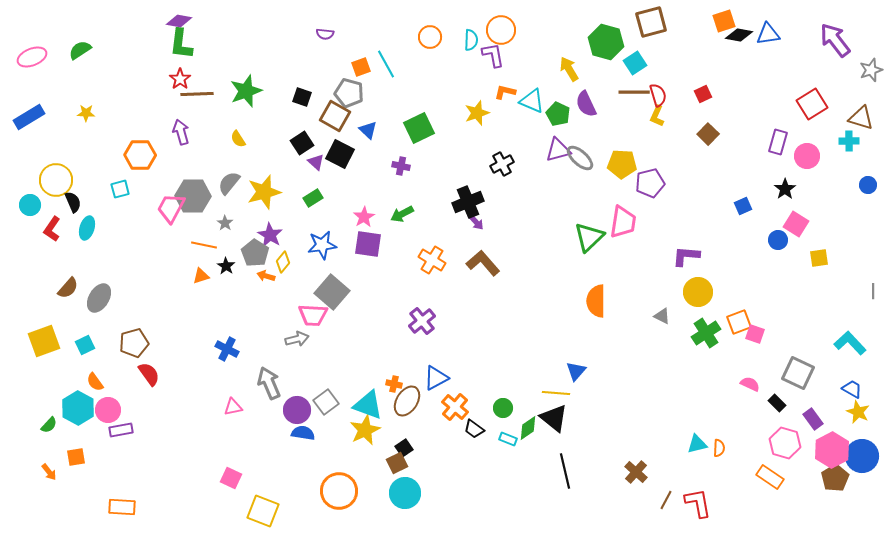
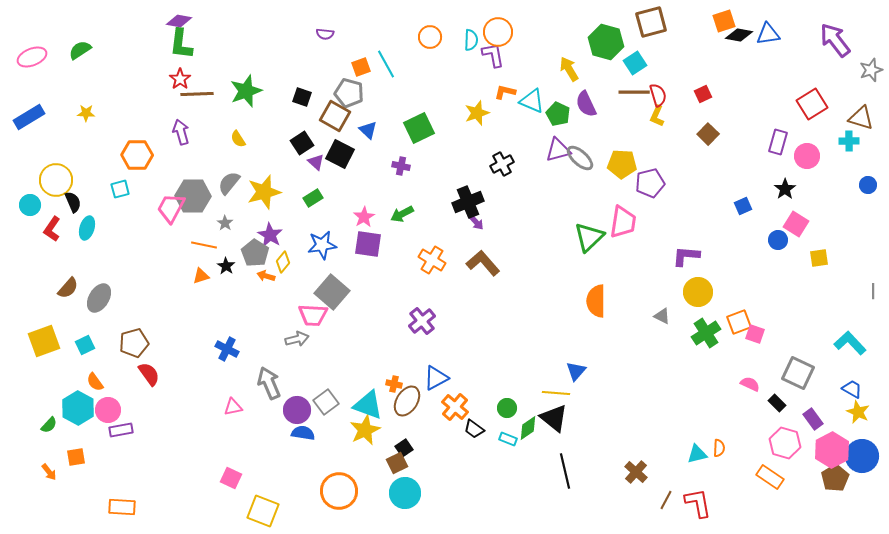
orange circle at (501, 30): moved 3 px left, 2 px down
orange hexagon at (140, 155): moved 3 px left
green circle at (503, 408): moved 4 px right
cyan triangle at (697, 444): moved 10 px down
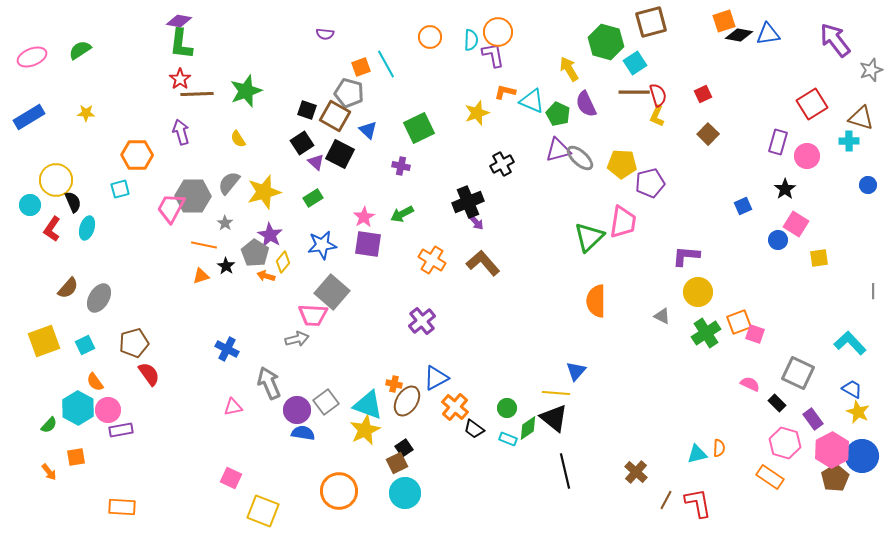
black square at (302, 97): moved 5 px right, 13 px down
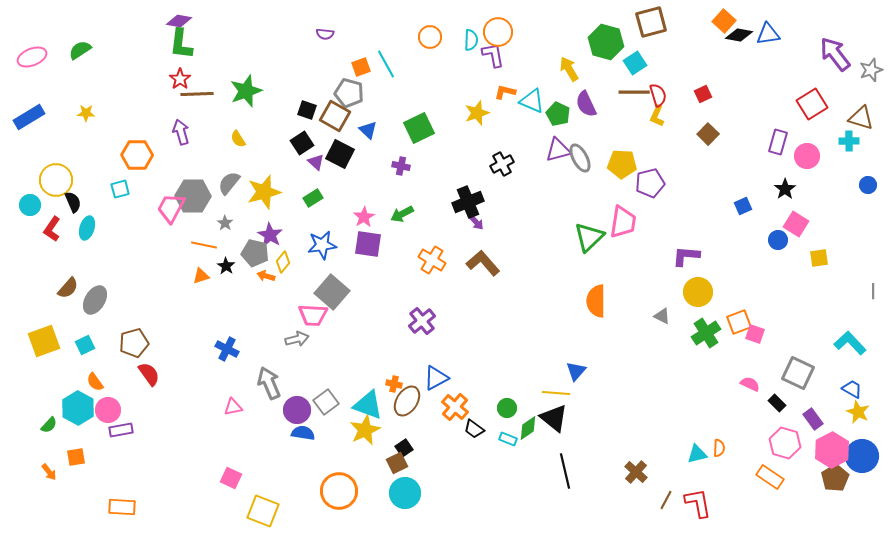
orange square at (724, 21): rotated 30 degrees counterclockwise
purple arrow at (835, 40): moved 14 px down
gray ellipse at (580, 158): rotated 20 degrees clockwise
gray pentagon at (255, 253): rotated 20 degrees counterclockwise
gray ellipse at (99, 298): moved 4 px left, 2 px down
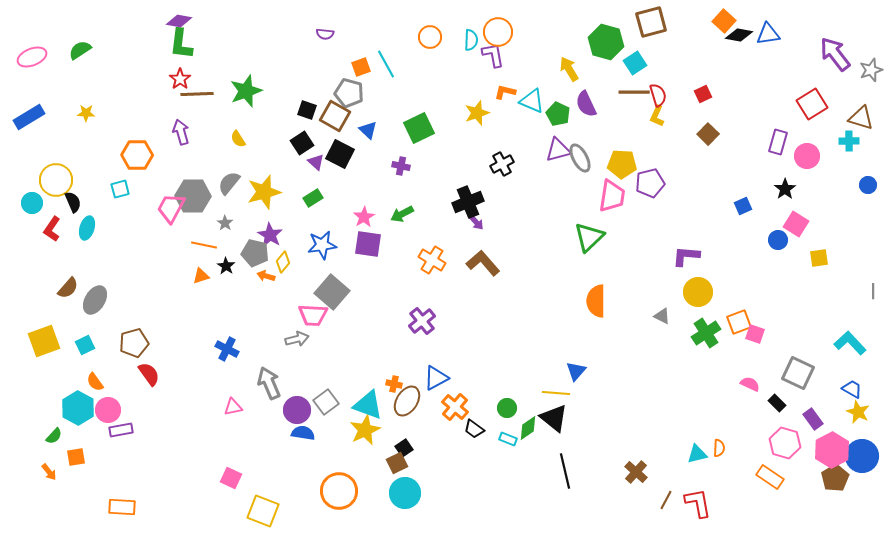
cyan circle at (30, 205): moved 2 px right, 2 px up
pink trapezoid at (623, 222): moved 11 px left, 26 px up
green semicircle at (49, 425): moved 5 px right, 11 px down
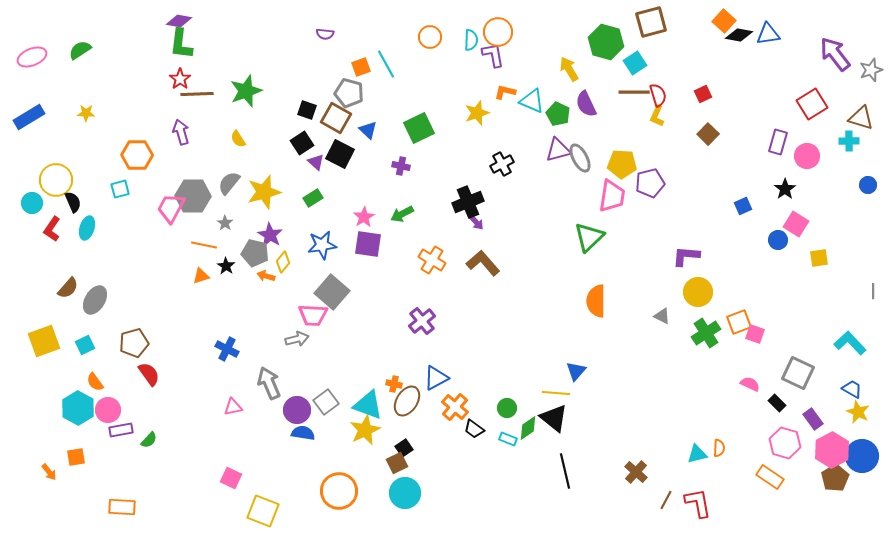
brown square at (335, 116): moved 1 px right, 2 px down
green semicircle at (54, 436): moved 95 px right, 4 px down
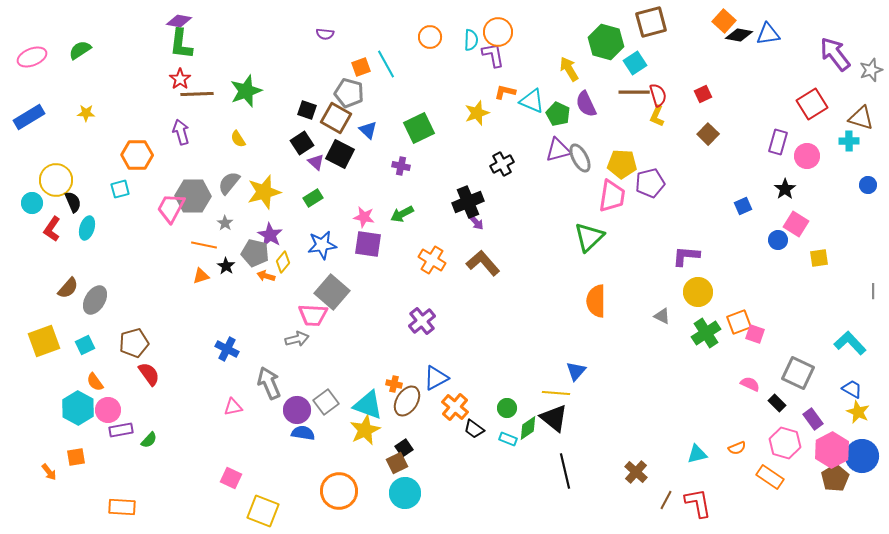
pink star at (364, 217): rotated 30 degrees counterclockwise
orange semicircle at (719, 448): moved 18 px right; rotated 66 degrees clockwise
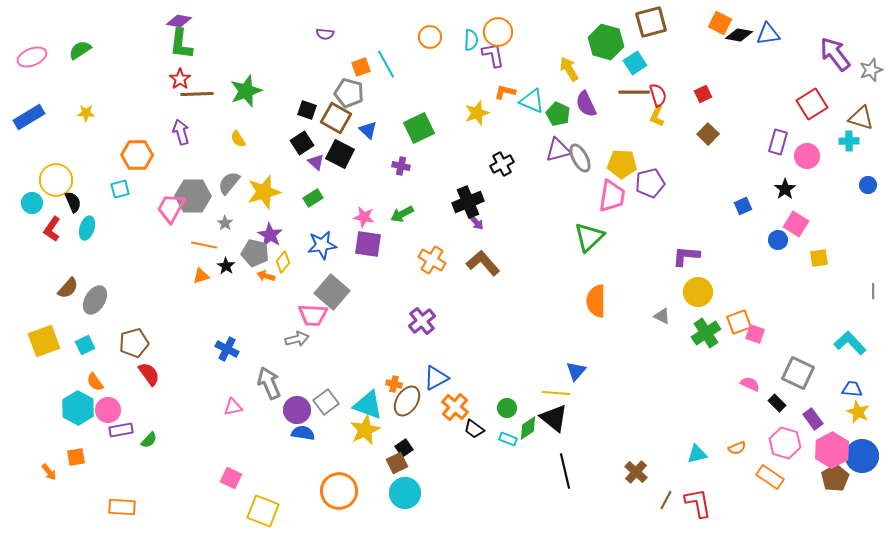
orange square at (724, 21): moved 4 px left, 2 px down; rotated 15 degrees counterclockwise
blue trapezoid at (852, 389): rotated 25 degrees counterclockwise
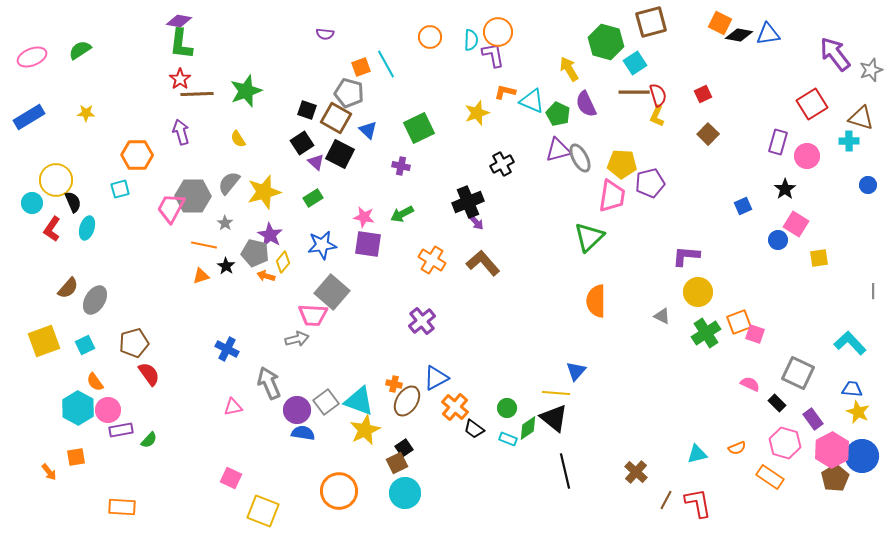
cyan triangle at (368, 405): moved 9 px left, 4 px up
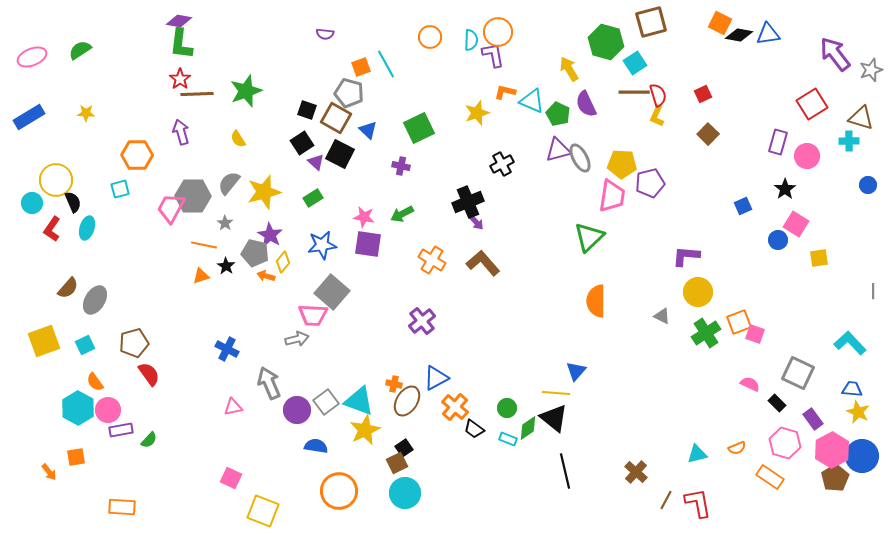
blue semicircle at (303, 433): moved 13 px right, 13 px down
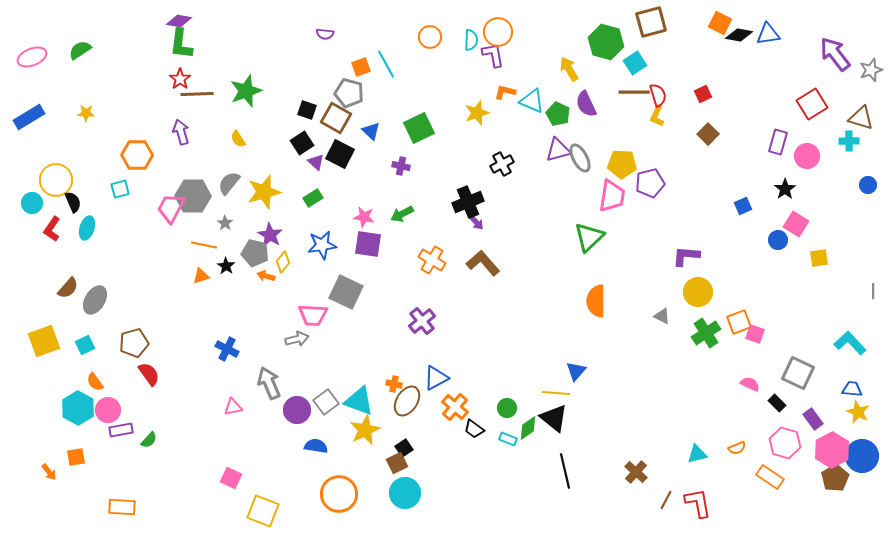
blue triangle at (368, 130): moved 3 px right, 1 px down
gray square at (332, 292): moved 14 px right; rotated 16 degrees counterclockwise
orange circle at (339, 491): moved 3 px down
